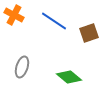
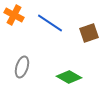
blue line: moved 4 px left, 2 px down
green diamond: rotated 10 degrees counterclockwise
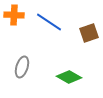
orange cross: rotated 24 degrees counterclockwise
blue line: moved 1 px left, 1 px up
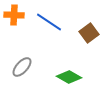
brown square: rotated 18 degrees counterclockwise
gray ellipse: rotated 25 degrees clockwise
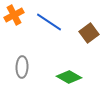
orange cross: rotated 30 degrees counterclockwise
gray ellipse: rotated 40 degrees counterclockwise
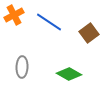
green diamond: moved 3 px up
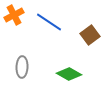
brown square: moved 1 px right, 2 px down
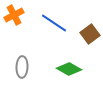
blue line: moved 5 px right, 1 px down
brown square: moved 1 px up
green diamond: moved 5 px up
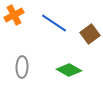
green diamond: moved 1 px down
